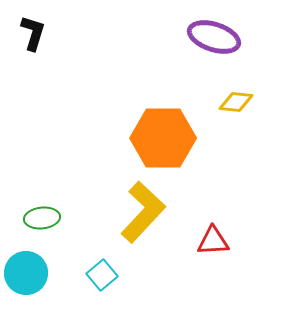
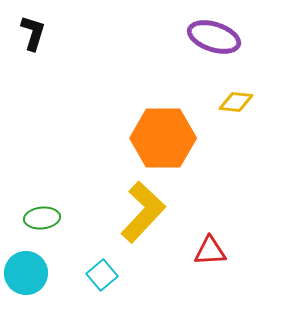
red triangle: moved 3 px left, 10 px down
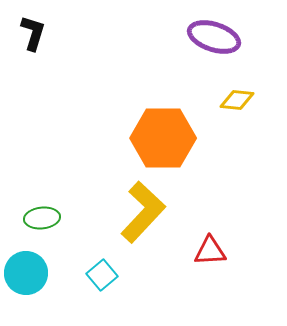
yellow diamond: moved 1 px right, 2 px up
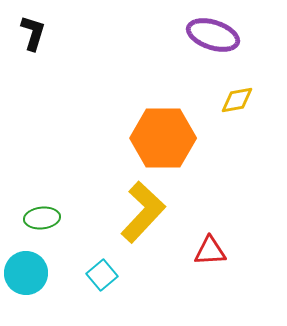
purple ellipse: moved 1 px left, 2 px up
yellow diamond: rotated 16 degrees counterclockwise
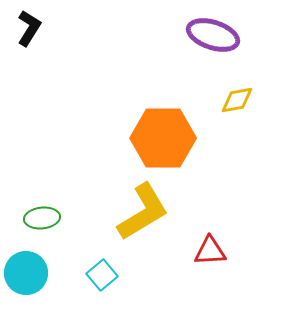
black L-shape: moved 4 px left, 5 px up; rotated 15 degrees clockwise
yellow L-shape: rotated 16 degrees clockwise
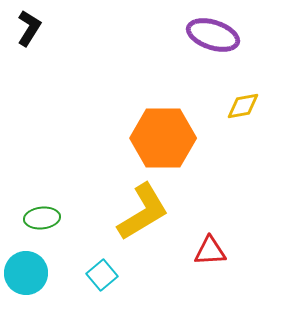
yellow diamond: moved 6 px right, 6 px down
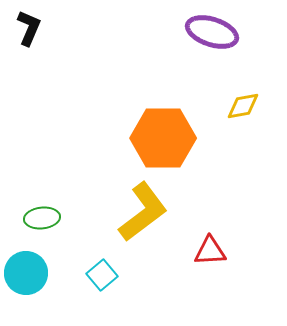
black L-shape: rotated 9 degrees counterclockwise
purple ellipse: moved 1 px left, 3 px up
yellow L-shape: rotated 6 degrees counterclockwise
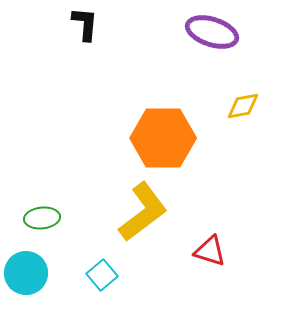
black L-shape: moved 56 px right, 4 px up; rotated 18 degrees counterclockwise
red triangle: rotated 20 degrees clockwise
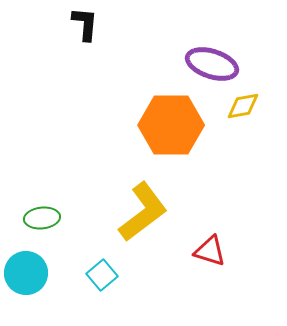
purple ellipse: moved 32 px down
orange hexagon: moved 8 px right, 13 px up
